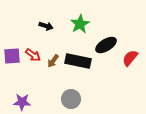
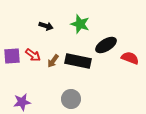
green star: rotated 24 degrees counterclockwise
red semicircle: rotated 72 degrees clockwise
purple star: rotated 12 degrees counterclockwise
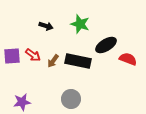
red semicircle: moved 2 px left, 1 px down
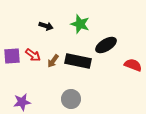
red semicircle: moved 5 px right, 6 px down
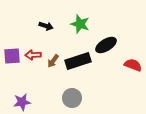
red arrow: rotated 140 degrees clockwise
black rectangle: rotated 30 degrees counterclockwise
gray circle: moved 1 px right, 1 px up
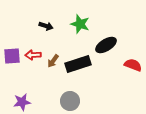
black rectangle: moved 3 px down
gray circle: moved 2 px left, 3 px down
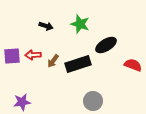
gray circle: moved 23 px right
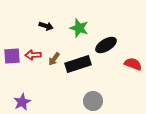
green star: moved 1 px left, 4 px down
brown arrow: moved 1 px right, 2 px up
red semicircle: moved 1 px up
purple star: rotated 18 degrees counterclockwise
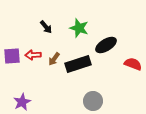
black arrow: moved 1 px down; rotated 32 degrees clockwise
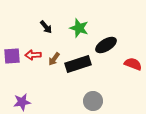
purple star: rotated 18 degrees clockwise
